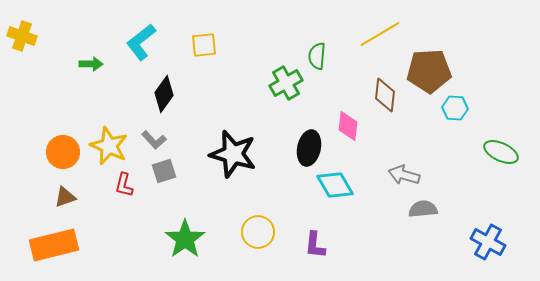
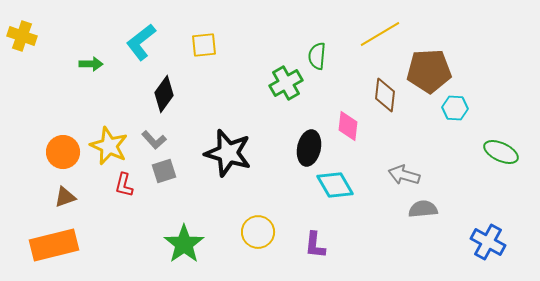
black star: moved 5 px left, 1 px up
green star: moved 1 px left, 5 px down
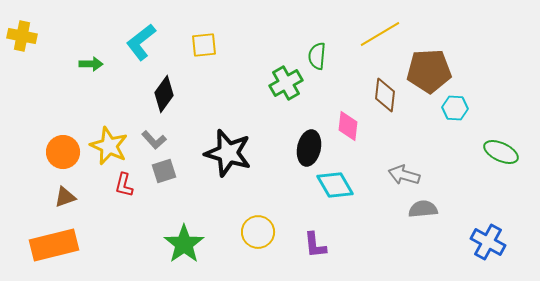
yellow cross: rotated 8 degrees counterclockwise
purple L-shape: rotated 12 degrees counterclockwise
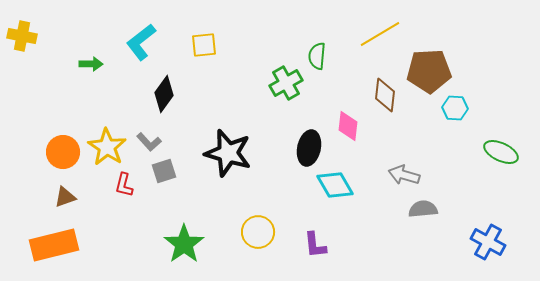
gray L-shape: moved 5 px left, 2 px down
yellow star: moved 2 px left, 1 px down; rotated 9 degrees clockwise
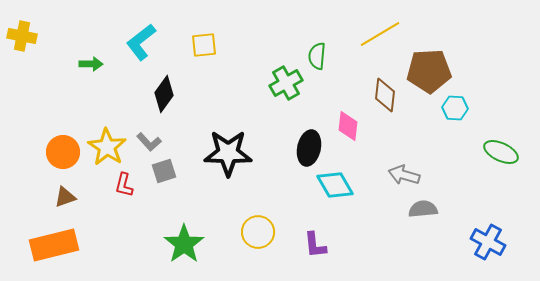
black star: rotated 15 degrees counterclockwise
